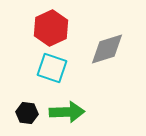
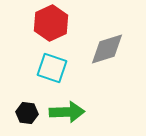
red hexagon: moved 5 px up
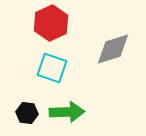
gray diamond: moved 6 px right
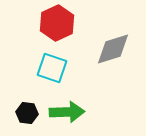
red hexagon: moved 6 px right
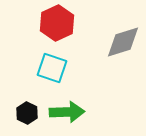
gray diamond: moved 10 px right, 7 px up
black hexagon: rotated 20 degrees clockwise
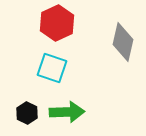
gray diamond: rotated 60 degrees counterclockwise
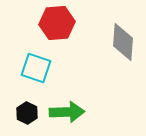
red hexagon: rotated 20 degrees clockwise
gray diamond: rotated 9 degrees counterclockwise
cyan square: moved 16 px left
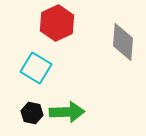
red hexagon: rotated 20 degrees counterclockwise
cyan square: rotated 12 degrees clockwise
black hexagon: moved 5 px right; rotated 15 degrees counterclockwise
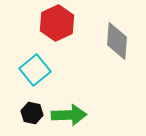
gray diamond: moved 6 px left, 1 px up
cyan square: moved 1 px left, 2 px down; rotated 20 degrees clockwise
green arrow: moved 2 px right, 3 px down
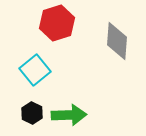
red hexagon: rotated 8 degrees clockwise
black hexagon: rotated 15 degrees clockwise
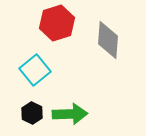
gray diamond: moved 9 px left, 1 px up
green arrow: moved 1 px right, 1 px up
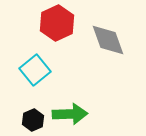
red hexagon: rotated 8 degrees counterclockwise
gray diamond: rotated 24 degrees counterclockwise
black hexagon: moved 1 px right, 7 px down; rotated 10 degrees clockwise
